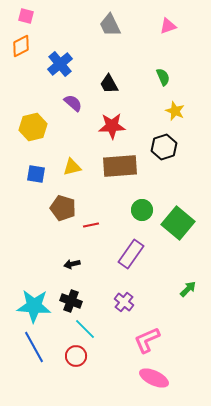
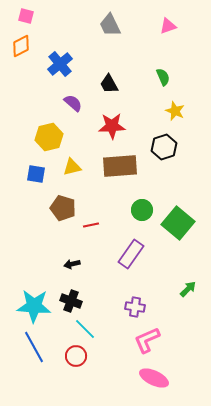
yellow hexagon: moved 16 px right, 10 px down
purple cross: moved 11 px right, 5 px down; rotated 30 degrees counterclockwise
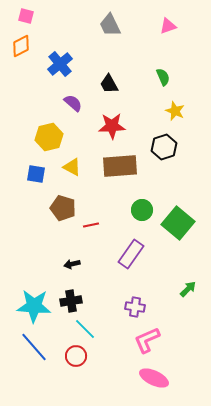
yellow triangle: rotated 42 degrees clockwise
black cross: rotated 30 degrees counterclockwise
blue line: rotated 12 degrees counterclockwise
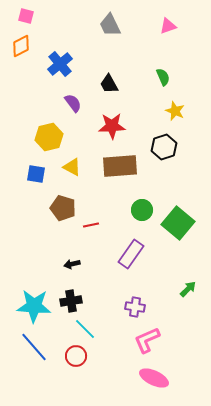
purple semicircle: rotated 12 degrees clockwise
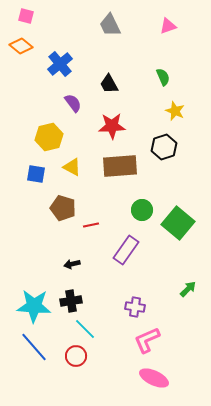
orange diamond: rotated 65 degrees clockwise
purple rectangle: moved 5 px left, 4 px up
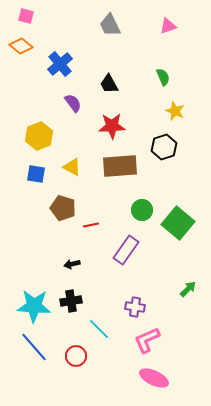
yellow hexagon: moved 10 px left, 1 px up; rotated 8 degrees counterclockwise
cyan line: moved 14 px right
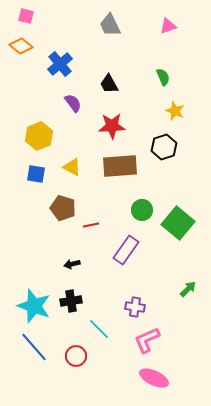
cyan star: rotated 16 degrees clockwise
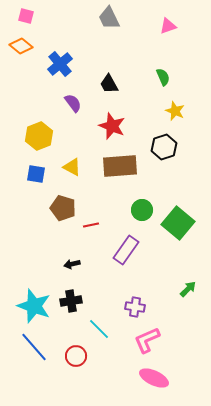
gray trapezoid: moved 1 px left, 7 px up
red star: rotated 24 degrees clockwise
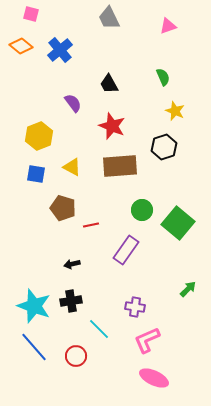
pink square: moved 5 px right, 2 px up
blue cross: moved 14 px up
